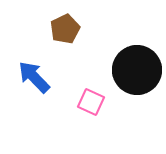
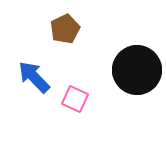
pink square: moved 16 px left, 3 px up
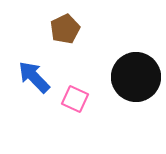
black circle: moved 1 px left, 7 px down
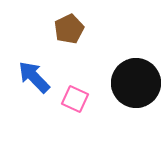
brown pentagon: moved 4 px right
black circle: moved 6 px down
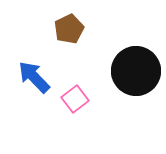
black circle: moved 12 px up
pink square: rotated 28 degrees clockwise
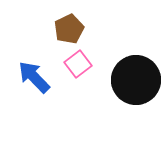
black circle: moved 9 px down
pink square: moved 3 px right, 35 px up
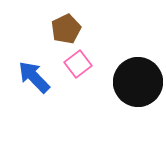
brown pentagon: moved 3 px left
black circle: moved 2 px right, 2 px down
